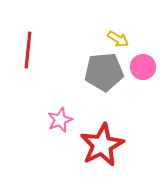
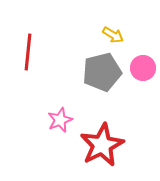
yellow arrow: moved 5 px left, 4 px up
red line: moved 2 px down
pink circle: moved 1 px down
gray pentagon: moved 2 px left; rotated 9 degrees counterclockwise
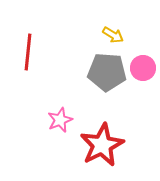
gray pentagon: moved 5 px right; rotated 18 degrees clockwise
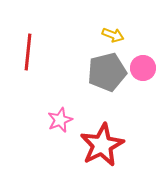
yellow arrow: rotated 10 degrees counterclockwise
gray pentagon: rotated 18 degrees counterclockwise
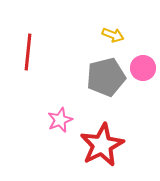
gray pentagon: moved 1 px left, 5 px down
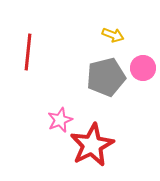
red star: moved 10 px left
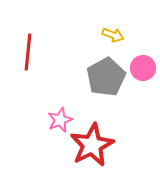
gray pentagon: rotated 15 degrees counterclockwise
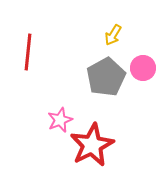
yellow arrow: rotated 100 degrees clockwise
